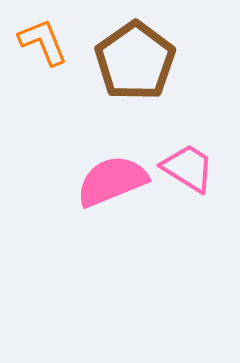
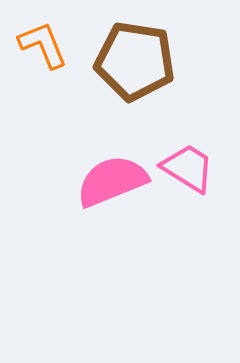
orange L-shape: moved 3 px down
brown pentagon: rotated 28 degrees counterclockwise
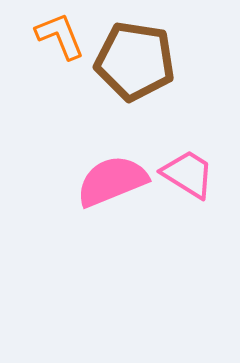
orange L-shape: moved 17 px right, 9 px up
pink trapezoid: moved 6 px down
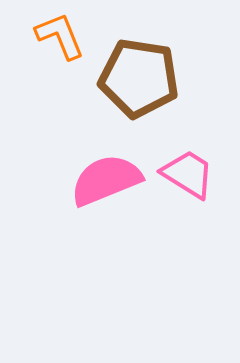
brown pentagon: moved 4 px right, 17 px down
pink semicircle: moved 6 px left, 1 px up
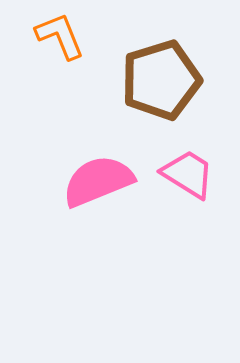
brown pentagon: moved 22 px right, 2 px down; rotated 26 degrees counterclockwise
pink semicircle: moved 8 px left, 1 px down
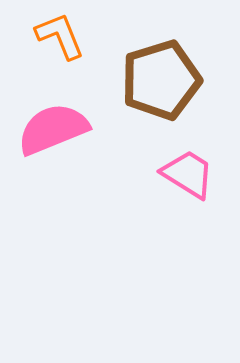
pink semicircle: moved 45 px left, 52 px up
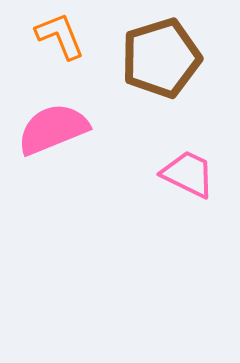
brown pentagon: moved 22 px up
pink trapezoid: rotated 6 degrees counterclockwise
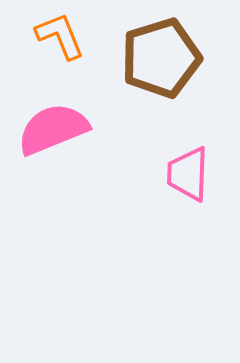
pink trapezoid: rotated 114 degrees counterclockwise
